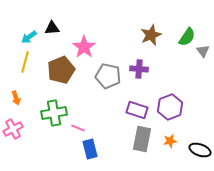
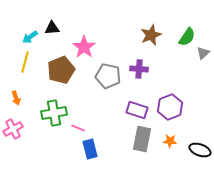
cyan arrow: moved 1 px right
gray triangle: moved 2 px down; rotated 24 degrees clockwise
orange star: rotated 16 degrees clockwise
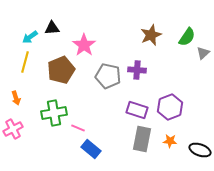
pink star: moved 2 px up
purple cross: moved 2 px left, 1 px down
blue rectangle: moved 1 px right; rotated 36 degrees counterclockwise
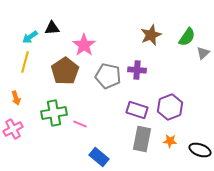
brown pentagon: moved 4 px right, 1 px down; rotated 12 degrees counterclockwise
pink line: moved 2 px right, 4 px up
blue rectangle: moved 8 px right, 8 px down
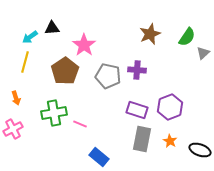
brown star: moved 1 px left, 1 px up
orange star: rotated 24 degrees clockwise
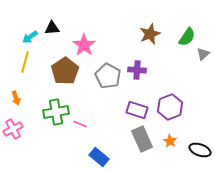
gray triangle: moved 1 px down
gray pentagon: rotated 15 degrees clockwise
green cross: moved 2 px right, 1 px up
gray rectangle: rotated 35 degrees counterclockwise
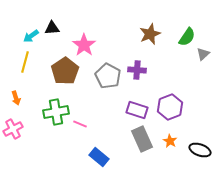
cyan arrow: moved 1 px right, 1 px up
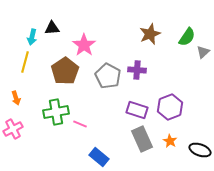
cyan arrow: moved 1 px right, 1 px down; rotated 42 degrees counterclockwise
gray triangle: moved 2 px up
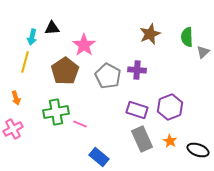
green semicircle: rotated 144 degrees clockwise
black ellipse: moved 2 px left
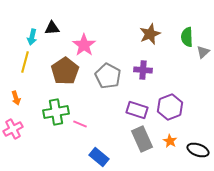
purple cross: moved 6 px right
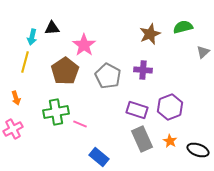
green semicircle: moved 4 px left, 10 px up; rotated 78 degrees clockwise
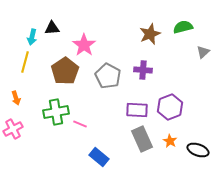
purple rectangle: rotated 15 degrees counterclockwise
